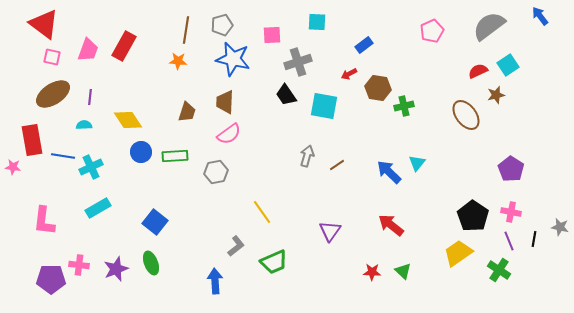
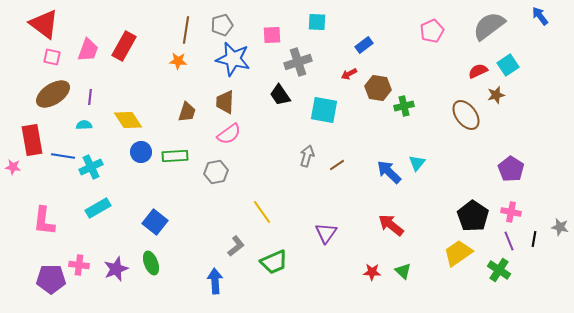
black trapezoid at (286, 95): moved 6 px left
cyan square at (324, 106): moved 4 px down
purple triangle at (330, 231): moved 4 px left, 2 px down
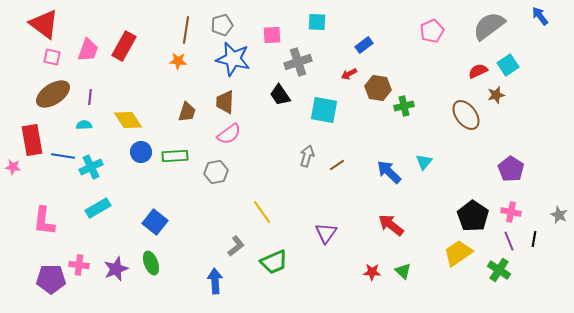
cyan triangle at (417, 163): moved 7 px right, 1 px up
gray star at (560, 227): moved 1 px left, 12 px up; rotated 12 degrees clockwise
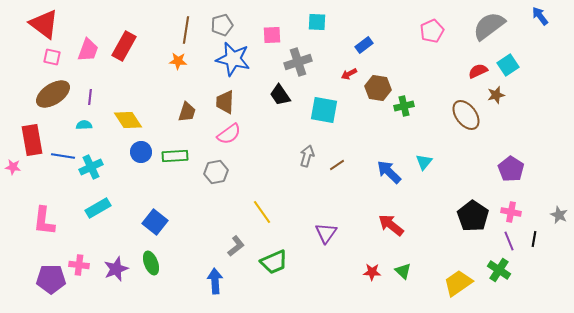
yellow trapezoid at (458, 253): moved 30 px down
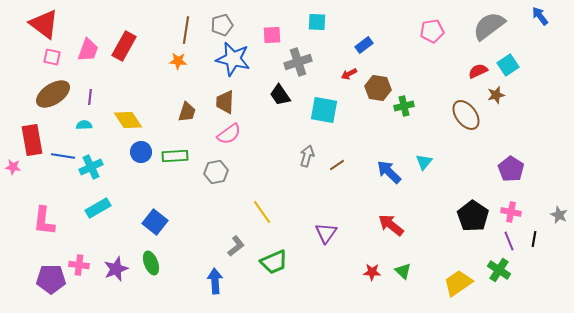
pink pentagon at (432, 31): rotated 15 degrees clockwise
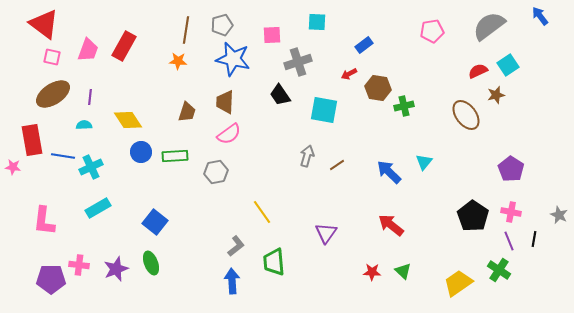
green trapezoid at (274, 262): rotated 108 degrees clockwise
blue arrow at (215, 281): moved 17 px right
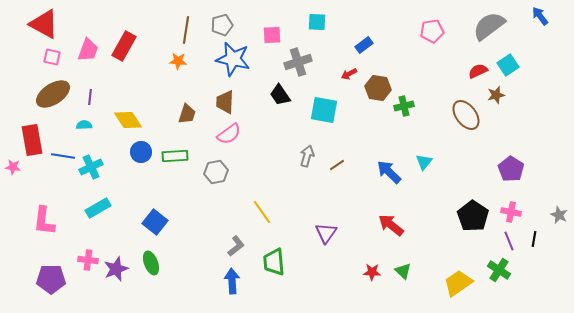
red triangle at (44, 24): rotated 8 degrees counterclockwise
brown trapezoid at (187, 112): moved 2 px down
pink cross at (79, 265): moved 9 px right, 5 px up
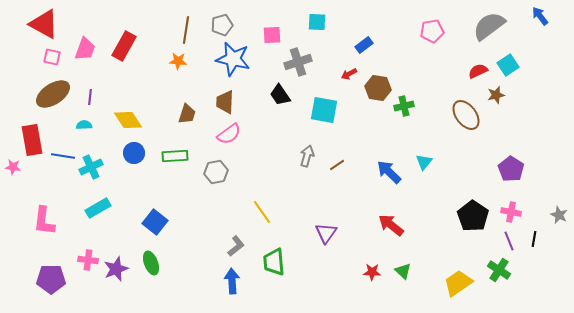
pink trapezoid at (88, 50): moved 3 px left, 1 px up
blue circle at (141, 152): moved 7 px left, 1 px down
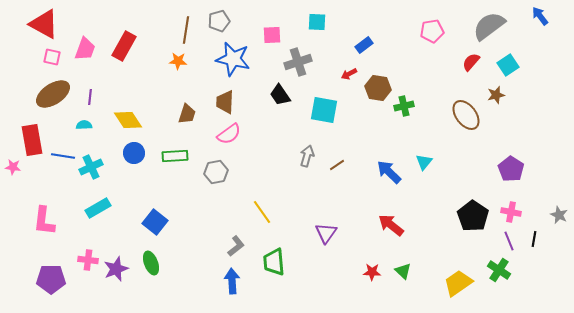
gray pentagon at (222, 25): moved 3 px left, 4 px up
red semicircle at (478, 71): moved 7 px left, 9 px up; rotated 24 degrees counterclockwise
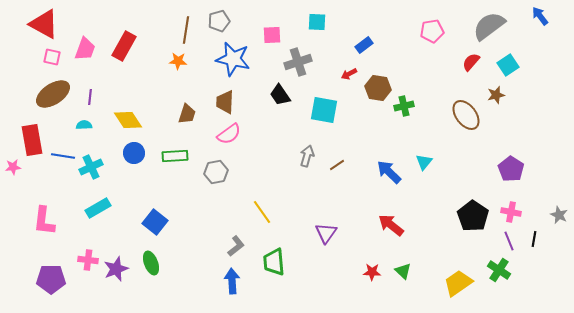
pink star at (13, 167): rotated 14 degrees counterclockwise
